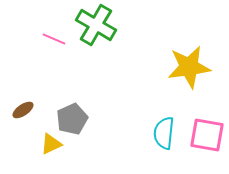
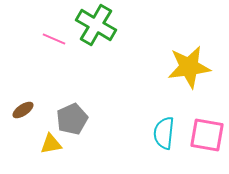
yellow triangle: rotated 15 degrees clockwise
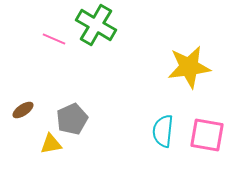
cyan semicircle: moved 1 px left, 2 px up
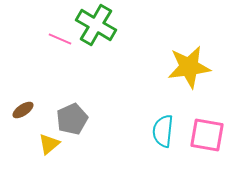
pink line: moved 6 px right
yellow triangle: moved 2 px left; rotated 30 degrees counterclockwise
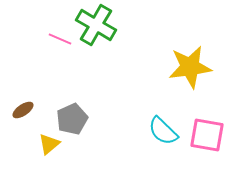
yellow star: moved 1 px right
cyan semicircle: rotated 52 degrees counterclockwise
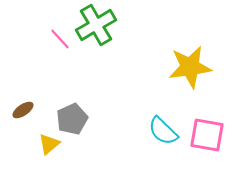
green cross: rotated 30 degrees clockwise
pink line: rotated 25 degrees clockwise
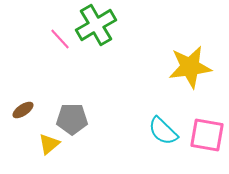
gray pentagon: rotated 24 degrees clockwise
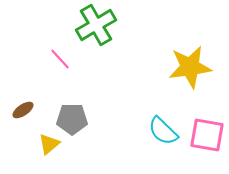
pink line: moved 20 px down
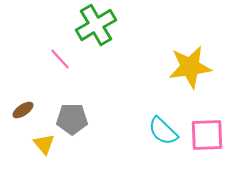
pink square: rotated 12 degrees counterclockwise
yellow triangle: moved 5 px left; rotated 30 degrees counterclockwise
